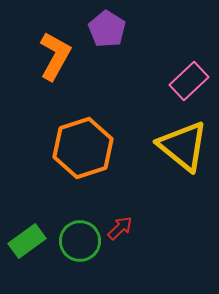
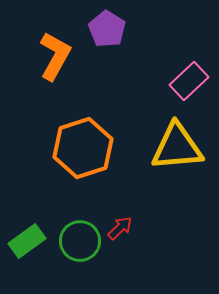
yellow triangle: moved 6 px left, 1 px down; rotated 44 degrees counterclockwise
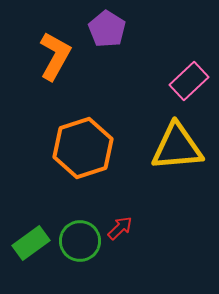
green rectangle: moved 4 px right, 2 px down
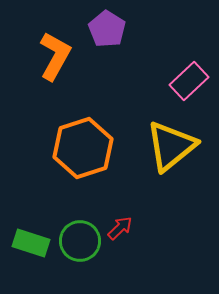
yellow triangle: moved 6 px left, 1 px up; rotated 34 degrees counterclockwise
green rectangle: rotated 54 degrees clockwise
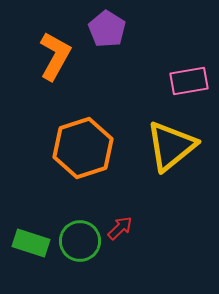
pink rectangle: rotated 33 degrees clockwise
